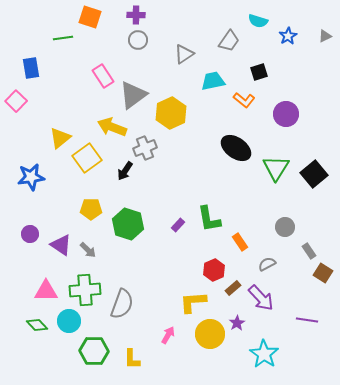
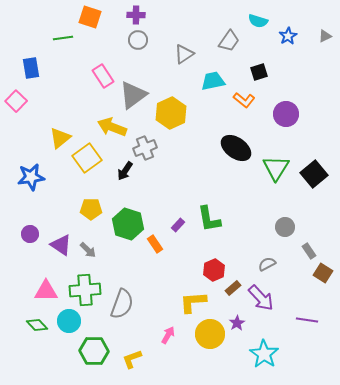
orange rectangle at (240, 242): moved 85 px left, 2 px down
yellow L-shape at (132, 359): rotated 70 degrees clockwise
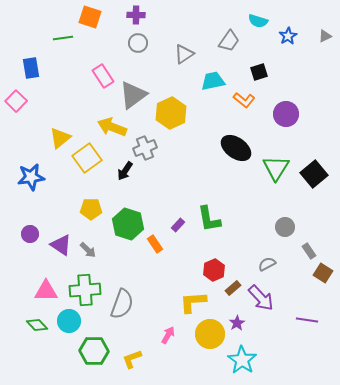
gray circle at (138, 40): moved 3 px down
cyan star at (264, 354): moved 22 px left, 6 px down
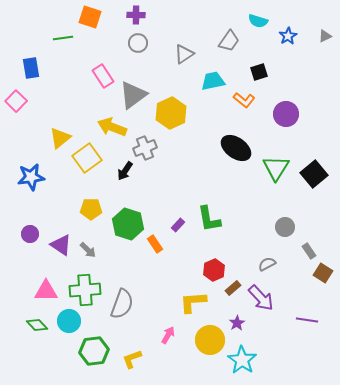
yellow circle at (210, 334): moved 6 px down
green hexagon at (94, 351): rotated 8 degrees counterclockwise
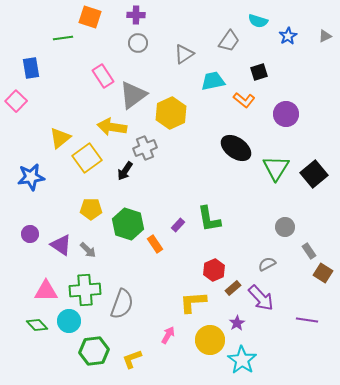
yellow arrow at (112, 127): rotated 12 degrees counterclockwise
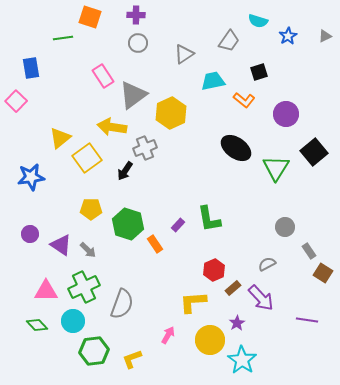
black square at (314, 174): moved 22 px up
green cross at (85, 290): moved 1 px left, 3 px up; rotated 20 degrees counterclockwise
cyan circle at (69, 321): moved 4 px right
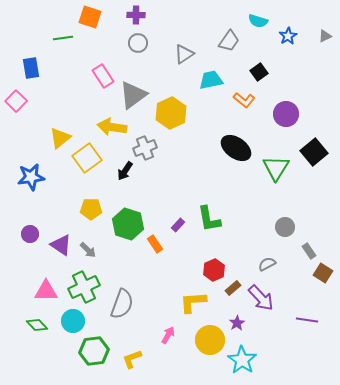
black square at (259, 72): rotated 18 degrees counterclockwise
cyan trapezoid at (213, 81): moved 2 px left, 1 px up
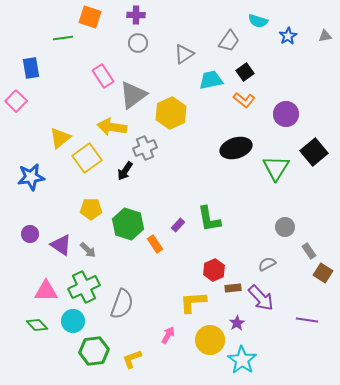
gray triangle at (325, 36): rotated 16 degrees clockwise
black square at (259, 72): moved 14 px left
black ellipse at (236, 148): rotated 52 degrees counterclockwise
brown rectangle at (233, 288): rotated 35 degrees clockwise
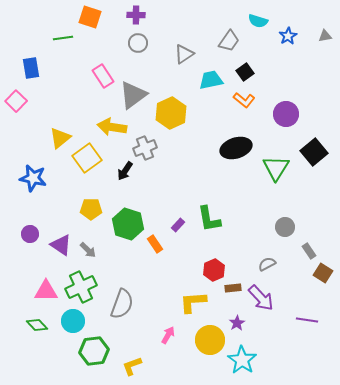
blue star at (31, 177): moved 2 px right, 1 px down; rotated 20 degrees clockwise
green cross at (84, 287): moved 3 px left
yellow L-shape at (132, 359): moved 7 px down
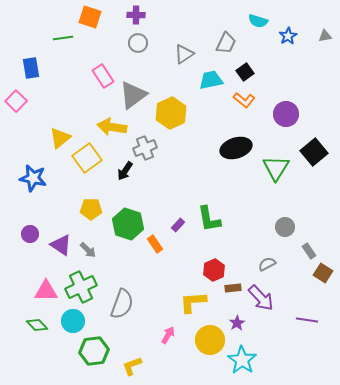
gray trapezoid at (229, 41): moved 3 px left, 2 px down; rotated 10 degrees counterclockwise
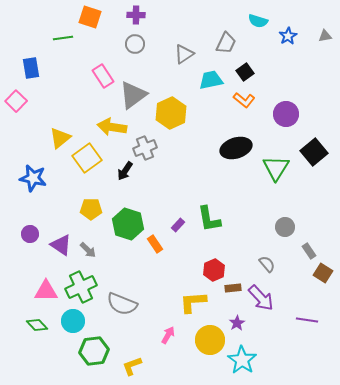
gray circle at (138, 43): moved 3 px left, 1 px down
gray semicircle at (267, 264): rotated 78 degrees clockwise
gray semicircle at (122, 304): rotated 92 degrees clockwise
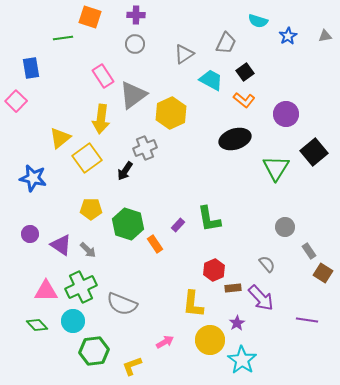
cyan trapezoid at (211, 80): rotated 40 degrees clockwise
yellow arrow at (112, 127): moved 11 px left, 8 px up; rotated 92 degrees counterclockwise
black ellipse at (236, 148): moved 1 px left, 9 px up
yellow L-shape at (193, 302): moved 2 px down; rotated 80 degrees counterclockwise
pink arrow at (168, 335): moved 3 px left, 7 px down; rotated 30 degrees clockwise
